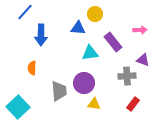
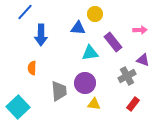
gray cross: rotated 24 degrees counterclockwise
purple circle: moved 1 px right
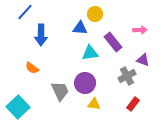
blue triangle: moved 2 px right
orange semicircle: rotated 56 degrees counterclockwise
gray trapezoid: moved 1 px right; rotated 20 degrees counterclockwise
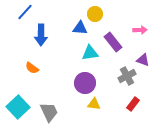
gray trapezoid: moved 11 px left, 21 px down
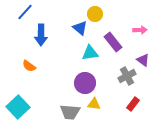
blue triangle: rotated 35 degrees clockwise
purple triangle: rotated 16 degrees clockwise
orange semicircle: moved 3 px left, 2 px up
gray trapezoid: moved 21 px right; rotated 120 degrees clockwise
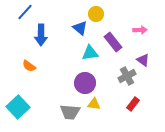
yellow circle: moved 1 px right
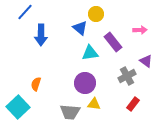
purple triangle: moved 3 px right, 1 px down
orange semicircle: moved 7 px right, 18 px down; rotated 72 degrees clockwise
